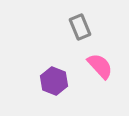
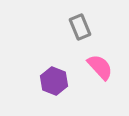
pink semicircle: moved 1 px down
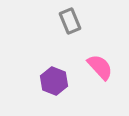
gray rectangle: moved 10 px left, 6 px up
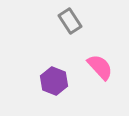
gray rectangle: rotated 10 degrees counterclockwise
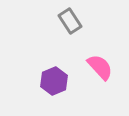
purple hexagon: rotated 16 degrees clockwise
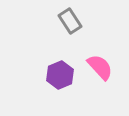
purple hexagon: moved 6 px right, 6 px up
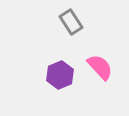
gray rectangle: moved 1 px right, 1 px down
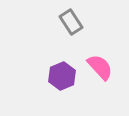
purple hexagon: moved 2 px right, 1 px down
